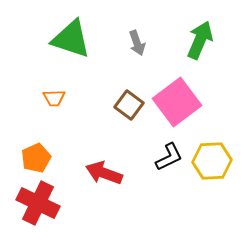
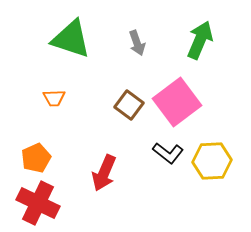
black L-shape: moved 1 px left, 4 px up; rotated 64 degrees clockwise
red arrow: rotated 87 degrees counterclockwise
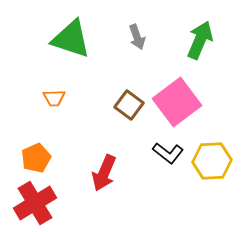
gray arrow: moved 6 px up
red cross: moved 3 px left; rotated 33 degrees clockwise
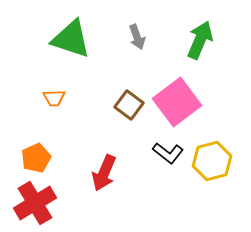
yellow hexagon: rotated 12 degrees counterclockwise
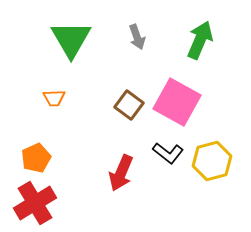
green triangle: rotated 42 degrees clockwise
pink square: rotated 24 degrees counterclockwise
red arrow: moved 17 px right
